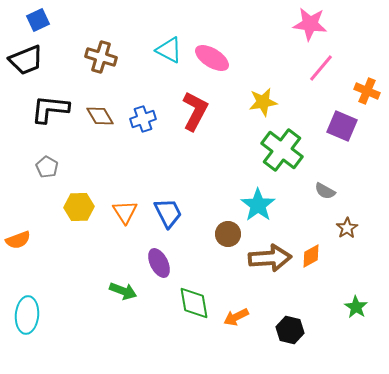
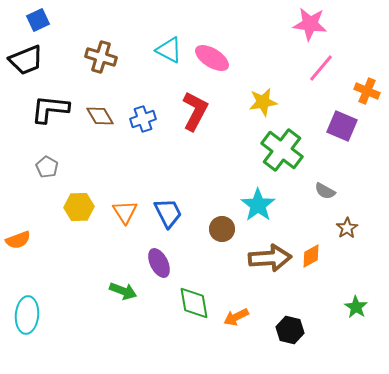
brown circle: moved 6 px left, 5 px up
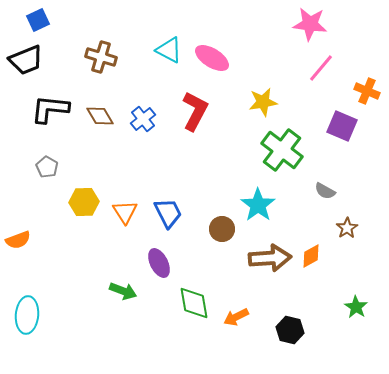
blue cross: rotated 20 degrees counterclockwise
yellow hexagon: moved 5 px right, 5 px up
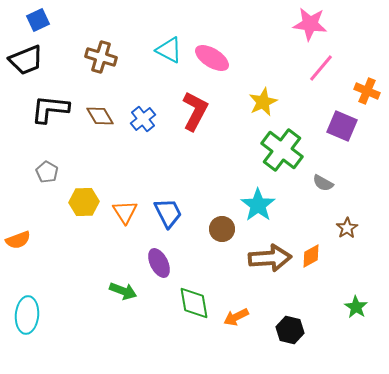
yellow star: rotated 16 degrees counterclockwise
gray pentagon: moved 5 px down
gray semicircle: moved 2 px left, 8 px up
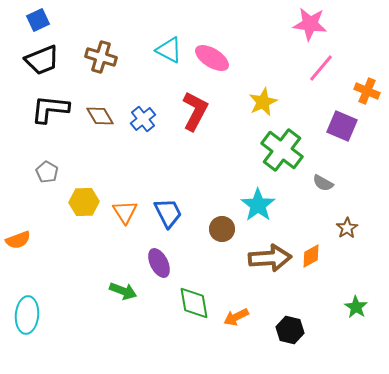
black trapezoid: moved 16 px right
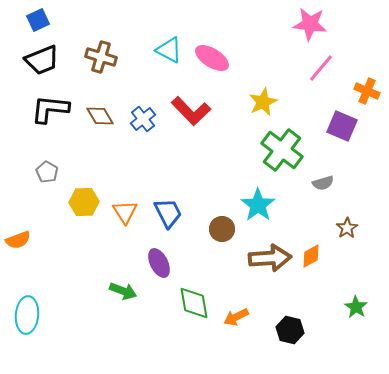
red L-shape: moved 4 px left; rotated 108 degrees clockwise
gray semicircle: rotated 45 degrees counterclockwise
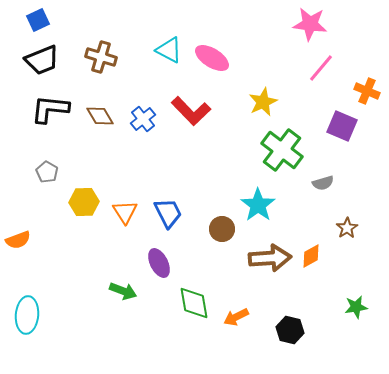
green star: rotated 30 degrees clockwise
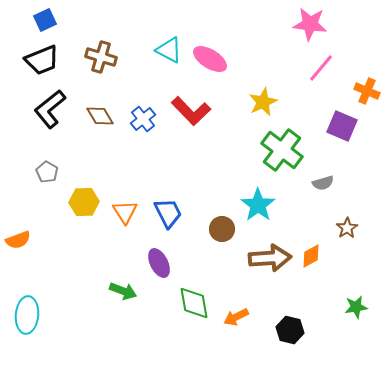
blue square: moved 7 px right
pink ellipse: moved 2 px left, 1 px down
black L-shape: rotated 45 degrees counterclockwise
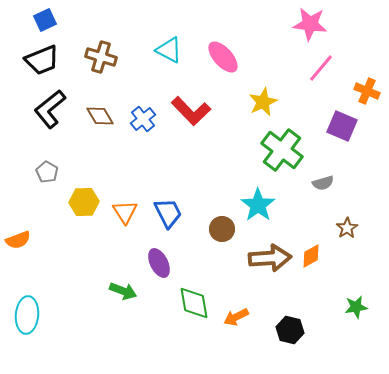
pink ellipse: moved 13 px right, 2 px up; rotated 16 degrees clockwise
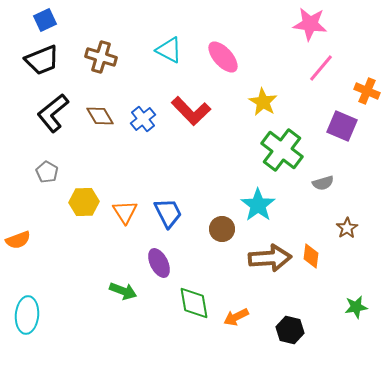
yellow star: rotated 16 degrees counterclockwise
black L-shape: moved 3 px right, 4 px down
orange diamond: rotated 55 degrees counterclockwise
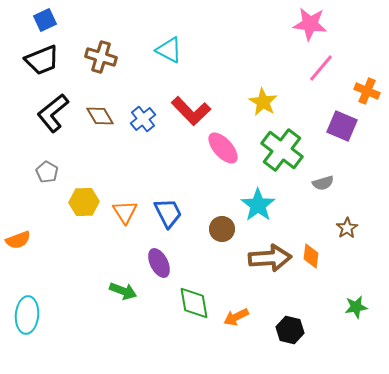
pink ellipse: moved 91 px down
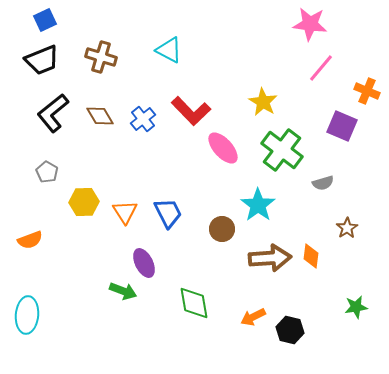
orange semicircle: moved 12 px right
purple ellipse: moved 15 px left
orange arrow: moved 17 px right
